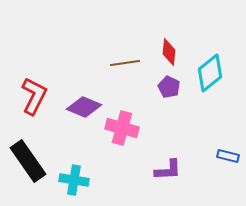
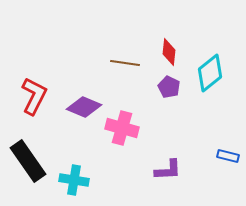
brown line: rotated 16 degrees clockwise
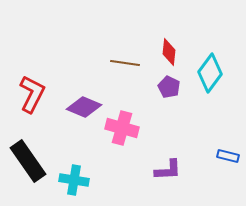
cyan diamond: rotated 15 degrees counterclockwise
red L-shape: moved 2 px left, 2 px up
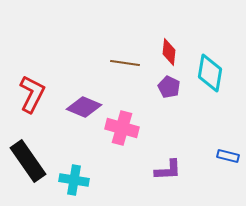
cyan diamond: rotated 27 degrees counterclockwise
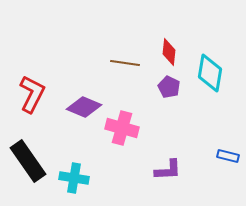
cyan cross: moved 2 px up
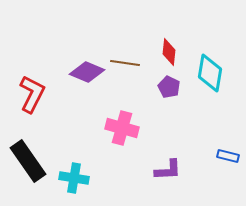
purple diamond: moved 3 px right, 35 px up
